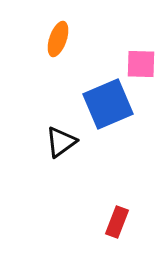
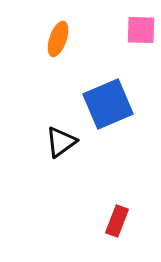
pink square: moved 34 px up
red rectangle: moved 1 px up
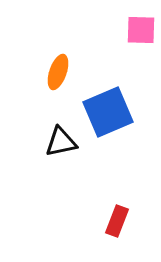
orange ellipse: moved 33 px down
blue square: moved 8 px down
black triangle: rotated 24 degrees clockwise
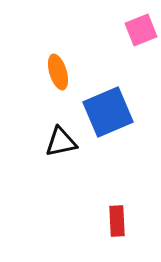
pink square: rotated 24 degrees counterclockwise
orange ellipse: rotated 36 degrees counterclockwise
red rectangle: rotated 24 degrees counterclockwise
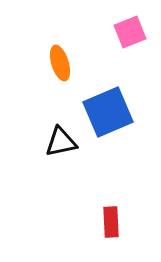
pink square: moved 11 px left, 2 px down
orange ellipse: moved 2 px right, 9 px up
red rectangle: moved 6 px left, 1 px down
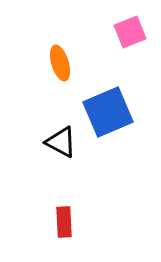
black triangle: rotated 40 degrees clockwise
red rectangle: moved 47 px left
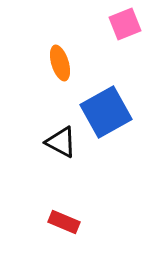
pink square: moved 5 px left, 8 px up
blue square: moved 2 px left; rotated 6 degrees counterclockwise
red rectangle: rotated 64 degrees counterclockwise
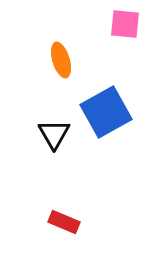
pink square: rotated 28 degrees clockwise
orange ellipse: moved 1 px right, 3 px up
black triangle: moved 7 px left, 8 px up; rotated 32 degrees clockwise
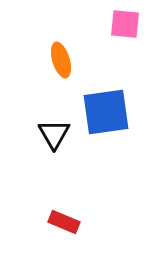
blue square: rotated 21 degrees clockwise
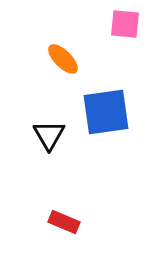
orange ellipse: moved 2 px right, 1 px up; rotated 28 degrees counterclockwise
black triangle: moved 5 px left, 1 px down
